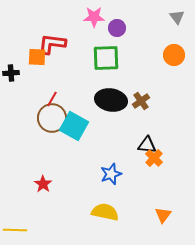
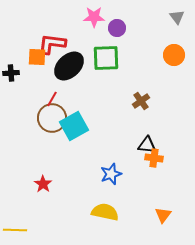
black ellipse: moved 42 px left, 34 px up; rotated 52 degrees counterclockwise
cyan square: rotated 32 degrees clockwise
orange cross: rotated 36 degrees counterclockwise
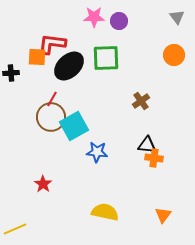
purple circle: moved 2 px right, 7 px up
brown circle: moved 1 px left, 1 px up
blue star: moved 14 px left, 22 px up; rotated 25 degrees clockwise
yellow line: moved 1 px up; rotated 25 degrees counterclockwise
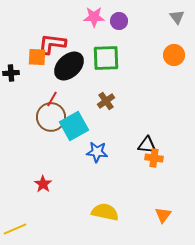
brown cross: moved 35 px left
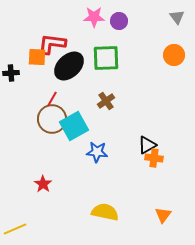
brown circle: moved 1 px right, 2 px down
black triangle: rotated 36 degrees counterclockwise
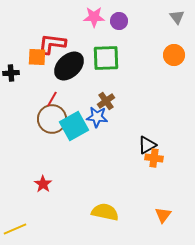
blue star: moved 35 px up
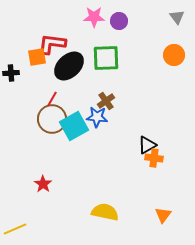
orange square: rotated 12 degrees counterclockwise
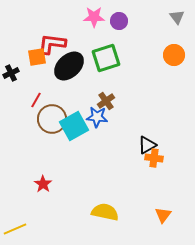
green square: rotated 16 degrees counterclockwise
black cross: rotated 21 degrees counterclockwise
red line: moved 16 px left, 1 px down
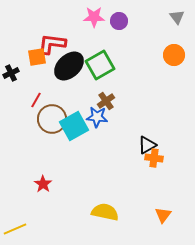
green square: moved 6 px left, 7 px down; rotated 12 degrees counterclockwise
